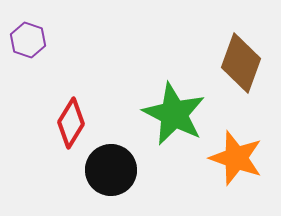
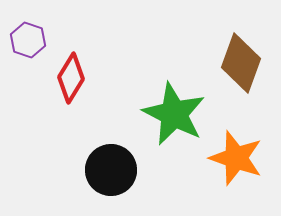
red diamond: moved 45 px up
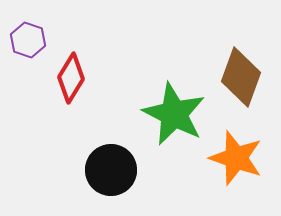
brown diamond: moved 14 px down
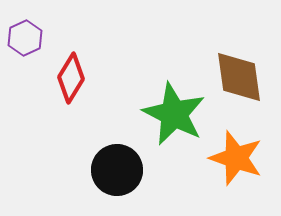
purple hexagon: moved 3 px left, 2 px up; rotated 16 degrees clockwise
brown diamond: moved 2 px left; rotated 28 degrees counterclockwise
black circle: moved 6 px right
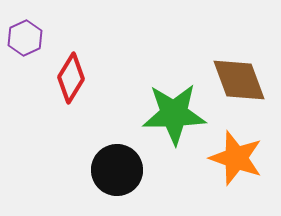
brown diamond: moved 3 px down; rotated 12 degrees counterclockwise
green star: rotated 28 degrees counterclockwise
